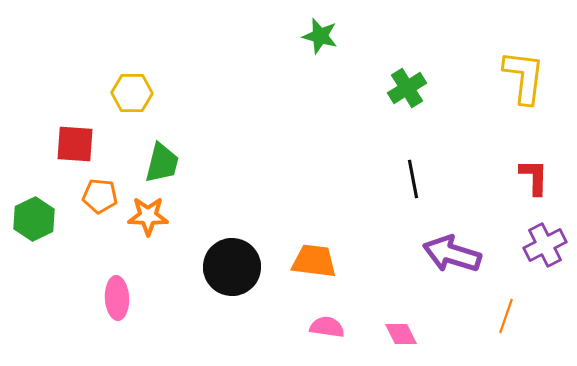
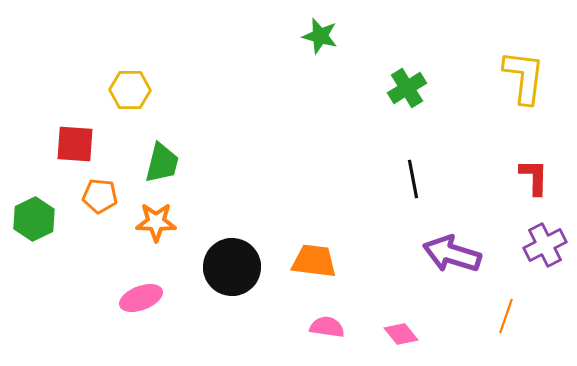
yellow hexagon: moved 2 px left, 3 px up
orange star: moved 8 px right, 6 px down
pink ellipse: moved 24 px right; rotated 72 degrees clockwise
pink diamond: rotated 12 degrees counterclockwise
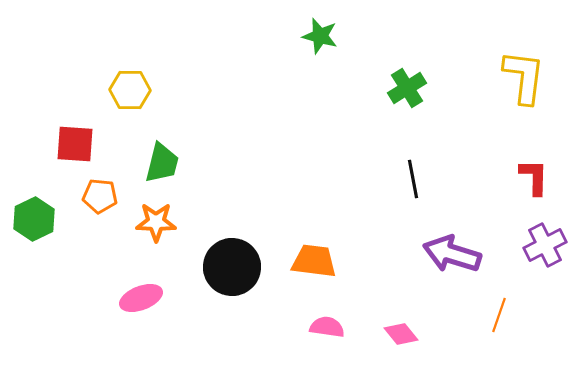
orange line: moved 7 px left, 1 px up
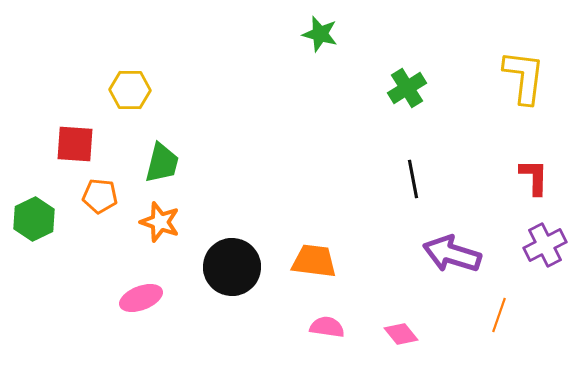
green star: moved 2 px up
orange star: moved 4 px right; rotated 18 degrees clockwise
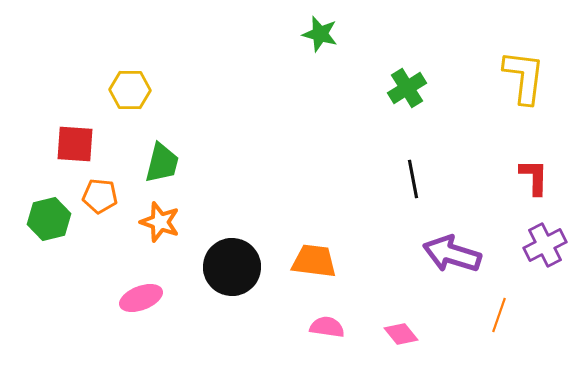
green hexagon: moved 15 px right; rotated 12 degrees clockwise
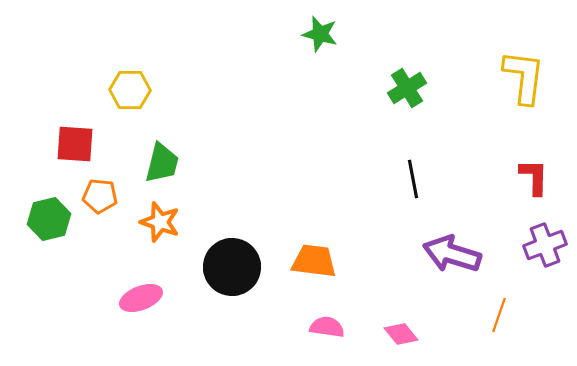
purple cross: rotated 6 degrees clockwise
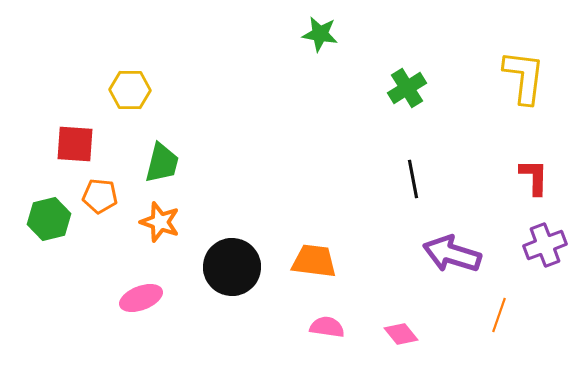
green star: rotated 6 degrees counterclockwise
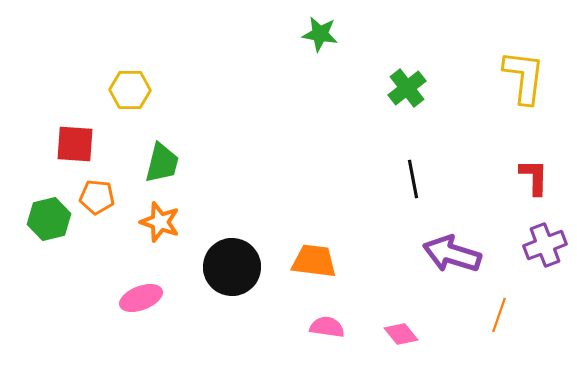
green cross: rotated 6 degrees counterclockwise
orange pentagon: moved 3 px left, 1 px down
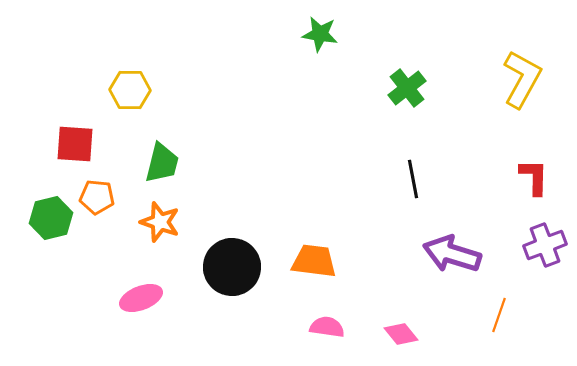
yellow L-shape: moved 2 px left, 2 px down; rotated 22 degrees clockwise
green hexagon: moved 2 px right, 1 px up
